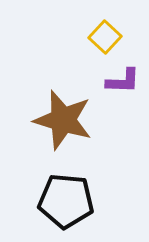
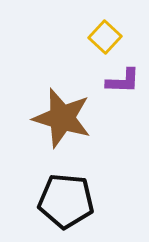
brown star: moved 1 px left, 2 px up
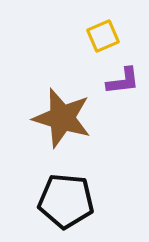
yellow square: moved 2 px left, 1 px up; rotated 24 degrees clockwise
purple L-shape: rotated 9 degrees counterclockwise
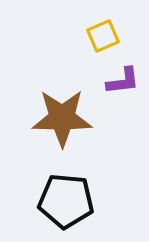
brown star: rotated 16 degrees counterclockwise
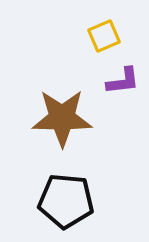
yellow square: moved 1 px right
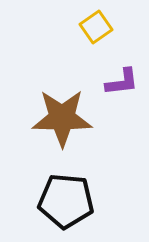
yellow square: moved 8 px left, 9 px up; rotated 12 degrees counterclockwise
purple L-shape: moved 1 px left, 1 px down
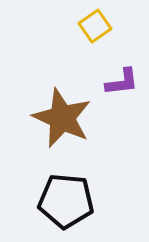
yellow square: moved 1 px left, 1 px up
brown star: rotated 24 degrees clockwise
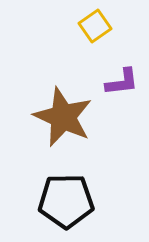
brown star: moved 1 px right, 1 px up
black pentagon: rotated 6 degrees counterclockwise
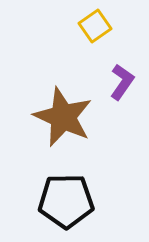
purple L-shape: rotated 48 degrees counterclockwise
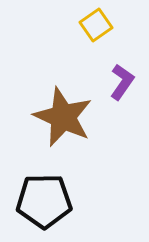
yellow square: moved 1 px right, 1 px up
black pentagon: moved 22 px left
